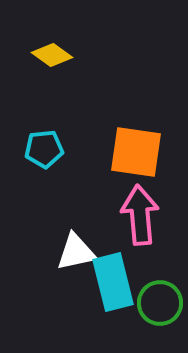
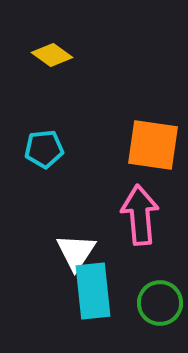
orange square: moved 17 px right, 7 px up
white triangle: rotated 45 degrees counterclockwise
cyan rectangle: moved 20 px left, 9 px down; rotated 8 degrees clockwise
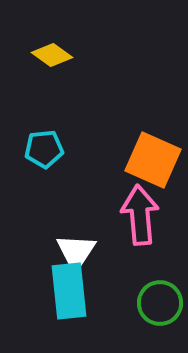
orange square: moved 15 px down; rotated 16 degrees clockwise
cyan rectangle: moved 24 px left
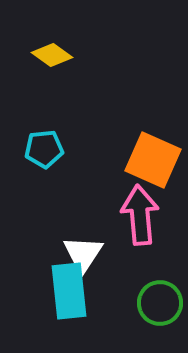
white triangle: moved 7 px right, 2 px down
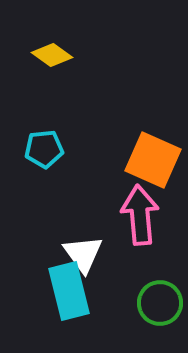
white triangle: rotated 9 degrees counterclockwise
cyan rectangle: rotated 8 degrees counterclockwise
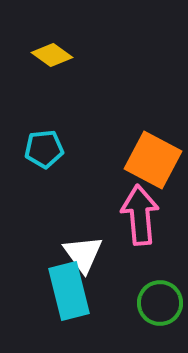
orange square: rotated 4 degrees clockwise
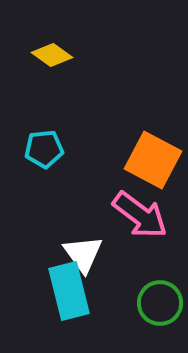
pink arrow: rotated 132 degrees clockwise
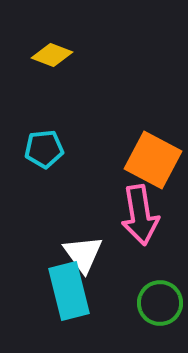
yellow diamond: rotated 15 degrees counterclockwise
pink arrow: rotated 44 degrees clockwise
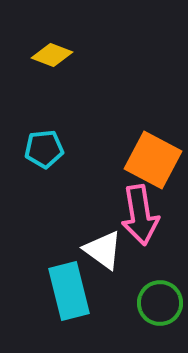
white triangle: moved 20 px right, 4 px up; rotated 18 degrees counterclockwise
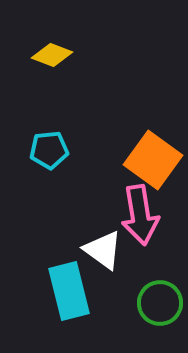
cyan pentagon: moved 5 px right, 1 px down
orange square: rotated 8 degrees clockwise
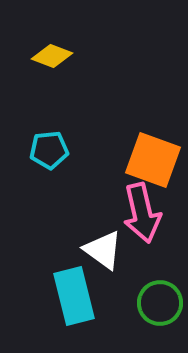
yellow diamond: moved 1 px down
orange square: rotated 16 degrees counterclockwise
pink arrow: moved 2 px right, 2 px up; rotated 4 degrees counterclockwise
cyan rectangle: moved 5 px right, 5 px down
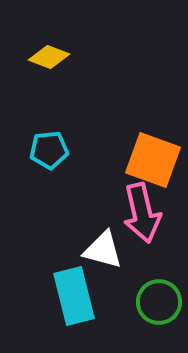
yellow diamond: moved 3 px left, 1 px down
white triangle: rotated 21 degrees counterclockwise
green circle: moved 1 px left, 1 px up
